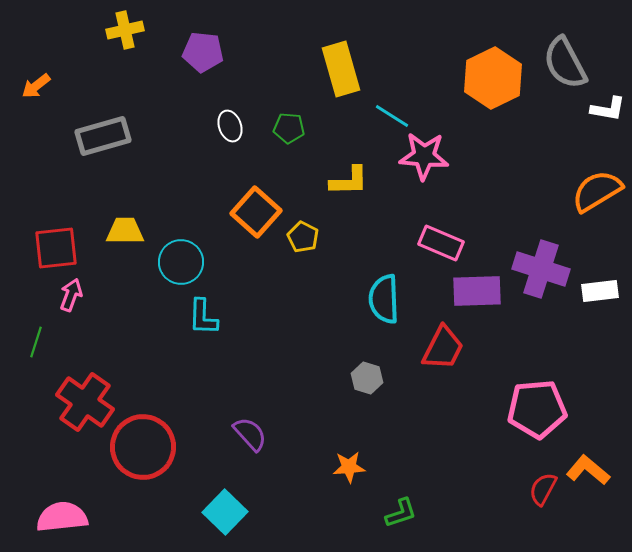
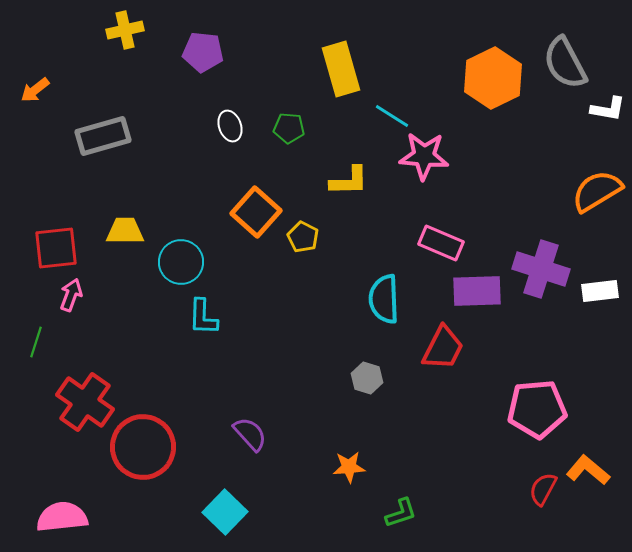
orange arrow: moved 1 px left, 4 px down
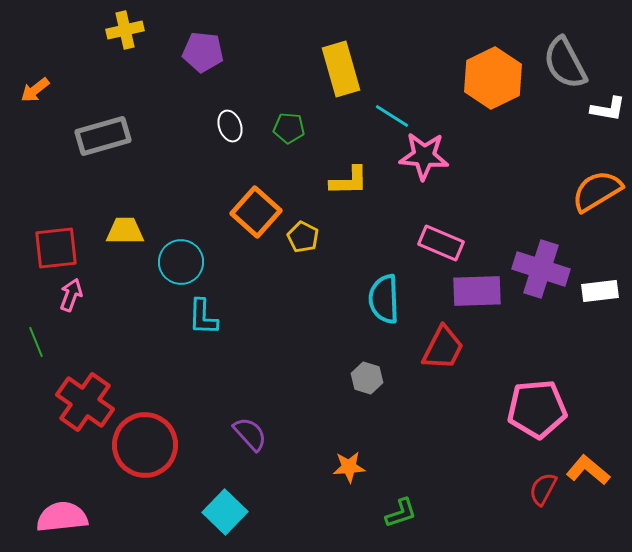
green line: rotated 40 degrees counterclockwise
red circle: moved 2 px right, 2 px up
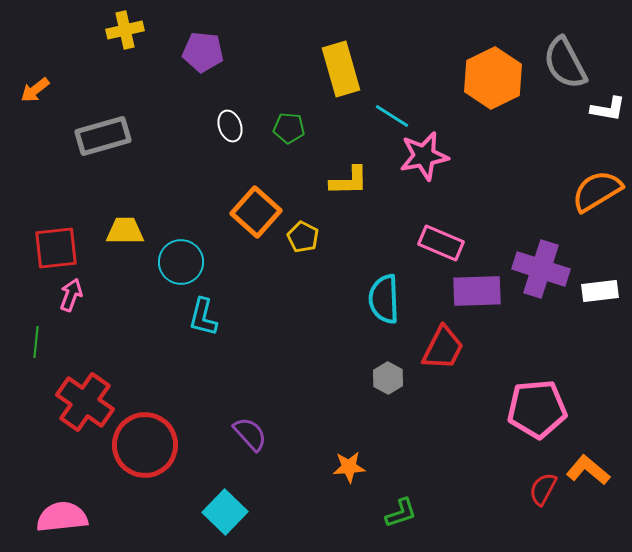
pink star: rotated 15 degrees counterclockwise
cyan L-shape: rotated 12 degrees clockwise
green line: rotated 28 degrees clockwise
gray hexagon: moved 21 px right; rotated 12 degrees clockwise
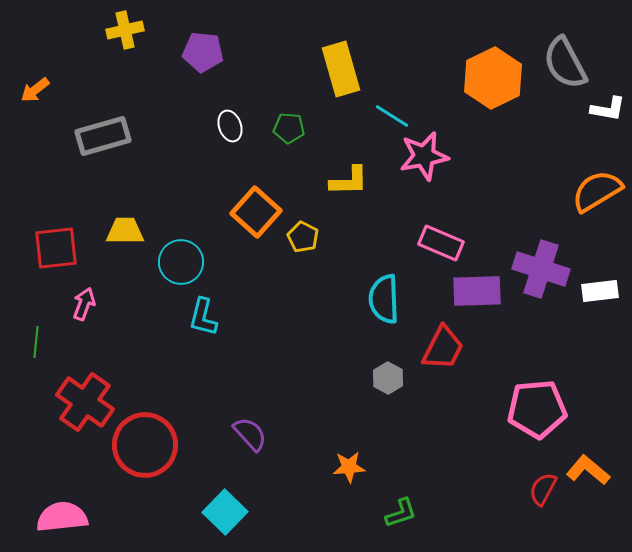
pink arrow: moved 13 px right, 9 px down
